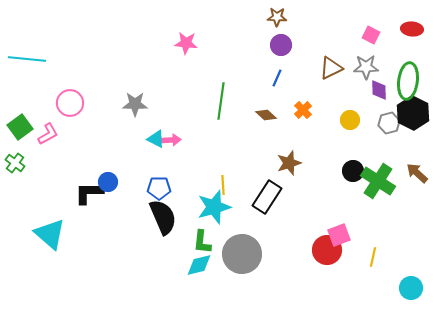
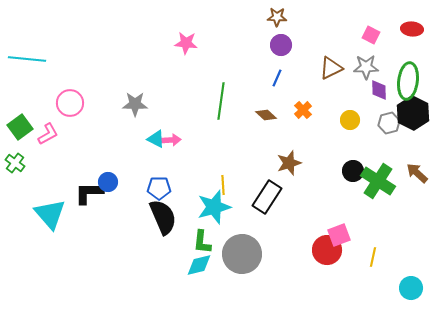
cyan triangle at (50, 234): moved 20 px up; rotated 8 degrees clockwise
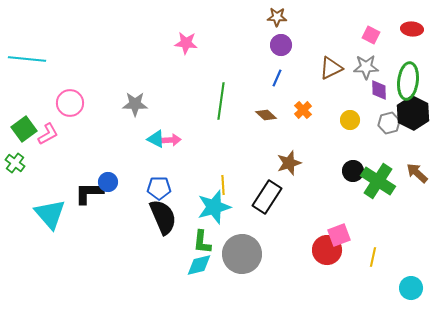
green square at (20, 127): moved 4 px right, 2 px down
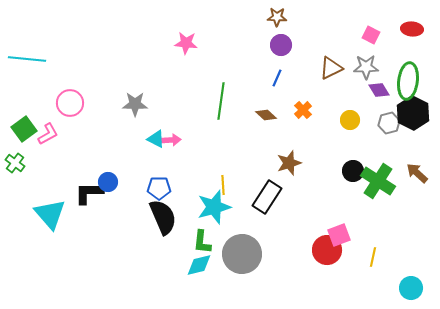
purple diamond at (379, 90): rotated 30 degrees counterclockwise
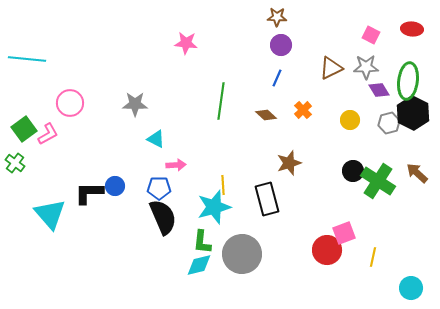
pink arrow at (171, 140): moved 5 px right, 25 px down
blue circle at (108, 182): moved 7 px right, 4 px down
black rectangle at (267, 197): moved 2 px down; rotated 48 degrees counterclockwise
pink square at (339, 235): moved 5 px right, 2 px up
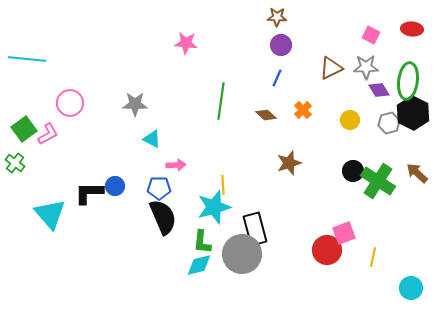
cyan triangle at (156, 139): moved 4 px left
black rectangle at (267, 199): moved 12 px left, 30 px down
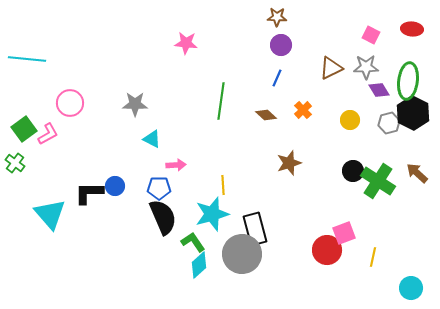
cyan star at (214, 207): moved 2 px left, 7 px down
green L-shape at (202, 242): moved 9 px left; rotated 140 degrees clockwise
cyan diamond at (199, 265): rotated 28 degrees counterclockwise
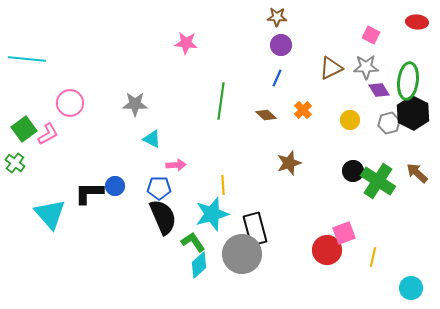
red ellipse at (412, 29): moved 5 px right, 7 px up
